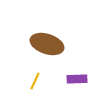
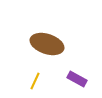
purple rectangle: rotated 30 degrees clockwise
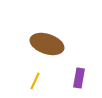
purple rectangle: moved 2 px right, 1 px up; rotated 72 degrees clockwise
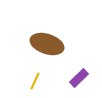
purple rectangle: rotated 36 degrees clockwise
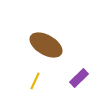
brown ellipse: moved 1 px left, 1 px down; rotated 12 degrees clockwise
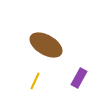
purple rectangle: rotated 18 degrees counterclockwise
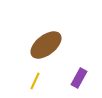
brown ellipse: rotated 68 degrees counterclockwise
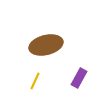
brown ellipse: rotated 24 degrees clockwise
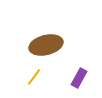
yellow line: moved 1 px left, 4 px up; rotated 12 degrees clockwise
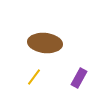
brown ellipse: moved 1 px left, 2 px up; rotated 20 degrees clockwise
